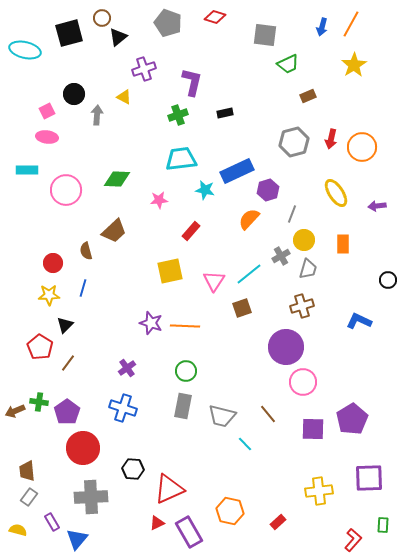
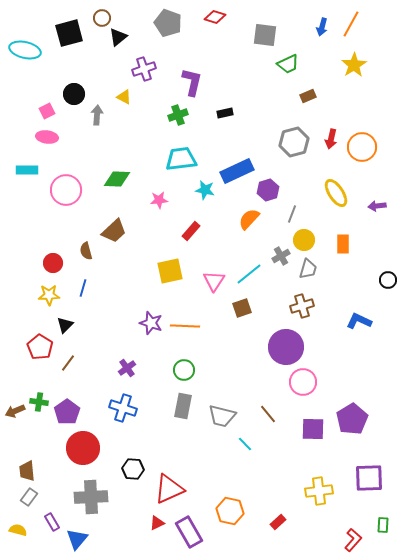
green circle at (186, 371): moved 2 px left, 1 px up
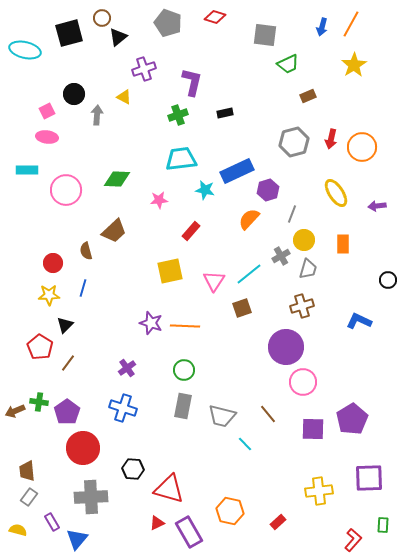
red triangle at (169, 489): rotated 40 degrees clockwise
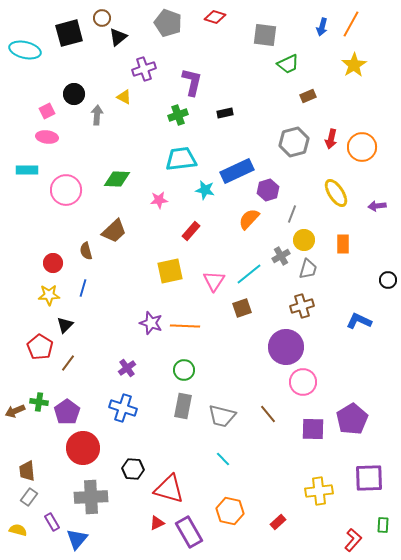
cyan line at (245, 444): moved 22 px left, 15 px down
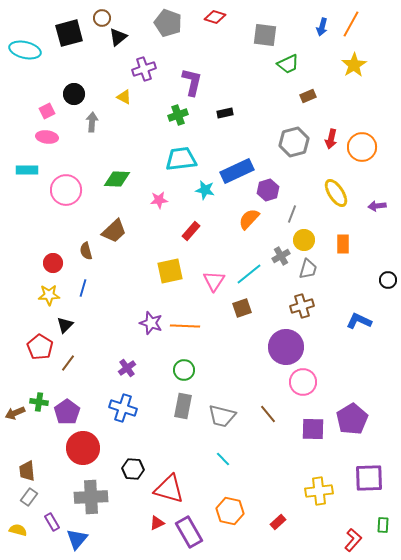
gray arrow at (97, 115): moved 5 px left, 7 px down
brown arrow at (15, 411): moved 2 px down
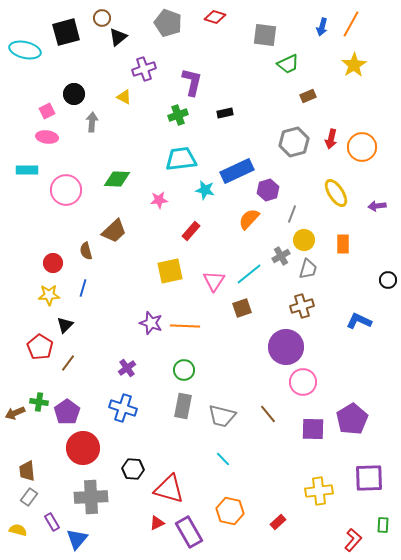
black square at (69, 33): moved 3 px left, 1 px up
